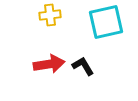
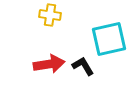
yellow cross: rotated 15 degrees clockwise
cyan square: moved 3 px right, 17 px down
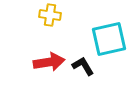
red arrow: moved 2 px up
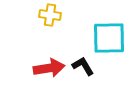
cyan square: moved 1 px up; rotated 12 degrees clockwise
red arrow: moved 6 px down
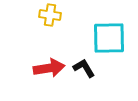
black L-shape: moved 1 px right, 2 px down
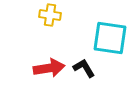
cyan square: moved 1 px right; rotated 9 degrees clockwise
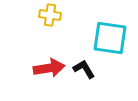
black L-shape: moved 1 px down
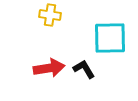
cyan square: rotated 9 degrees counterclockwise
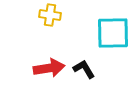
cyan square: moved 3 px right, 5 px up
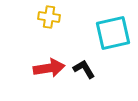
yellow cross: moved 1 px left, 2 px down
cyan square: rotated 12 degrees counterclockwise
